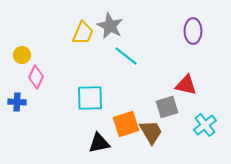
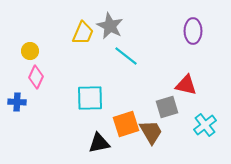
yellow circle: moved 8 px right, 4 px up
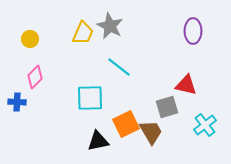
yellow circle: moved 12 px up
cyan line: moved 7 px left, 11 px down
pink diamond: moved 1 px left; rotated 20 degrees clockwise
orange square: rotated 8 degrees counterclockwise
black triangle: moved 1 px left, 2 px up
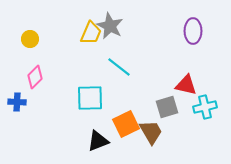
yellow trapezoid: moved 8 px right
cyan cross: moved 18 px up; rotated 25 degrees clockwise
black triangle: rotated 10 degrees counterclockwise
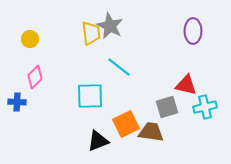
yellow trapezoid: rotated 30 degrees counterclockwise
cyan square: moved 2 px up
brown trapezoid: rotated 52 degrees counterclockwise
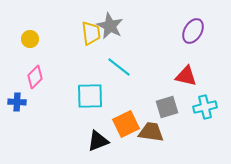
purple ellipse: rotated 30 degrees clockwise
red triangle: moved 9 px up
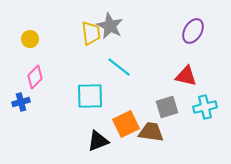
blue cross: moved 4 px right; rotated 18 degrees counterclockwise
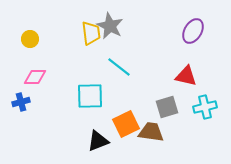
pink diamond: rotated 45 degrees clockwise
